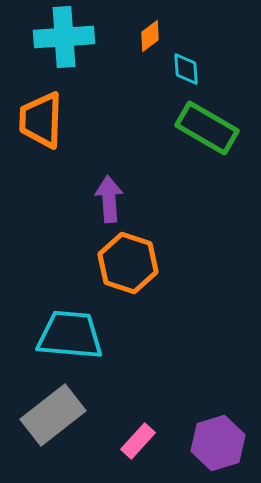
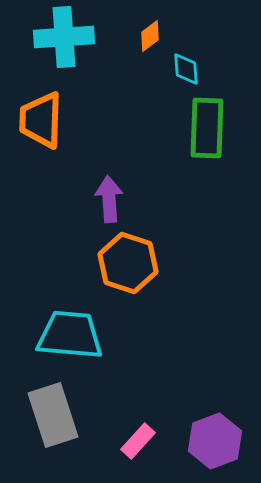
green rectangle: rotated 62 degrees clockwise
gray rectangle: rotated 70 degrees counterclockwise
purple hexagon: moved 3 px left, 2 px up; rotated 4 degrees counterclockwise
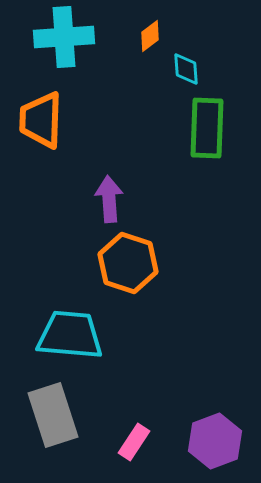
pink rectangle: moved 4 px left, 1 px down; rotated 9 degrees counterclockwise
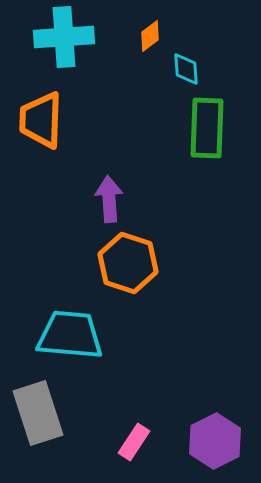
gray rectangle: moved 15 px left, 2 px up
purple hexagon: rotated 6 degrees counterclockwise
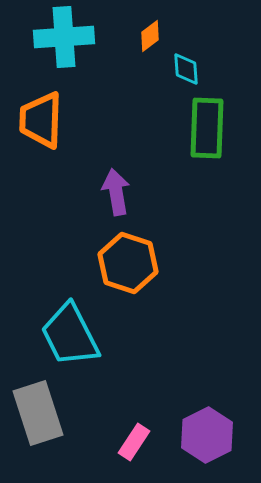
purple arrow: moved 7 px right, 7 px up; rotated 6 degrees counterclockwise
cyan trapezoid: rotated 122 degrees counterclockwise
purple hexagon: moved 8 px left, 6 px up
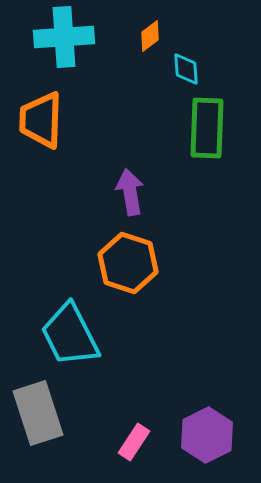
purple arrow: moved 14 px right
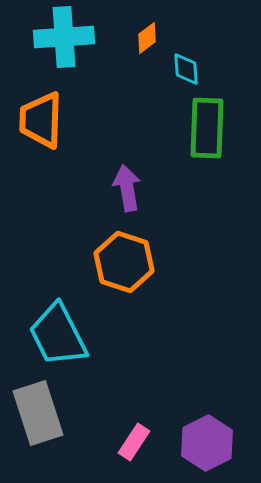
orange diamond: moved 3 px left, 2 px down
purple arrow: moved 3 px left, 4 px up
orange hexagon: moved 4 px left, 1 px up
cyan trapezoid: moved 12 px left
purple hexagon: moved 8 px down
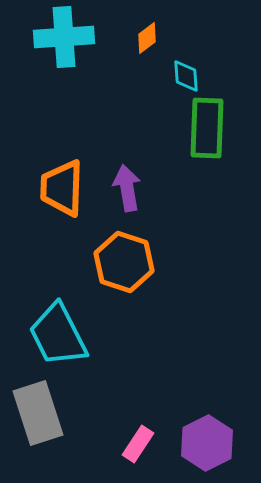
cyan diamond: moved 7 px down
orange trapezoid: moved 21 px right, 68 px down
pink rectangle: moved 4 px right, 2 px down
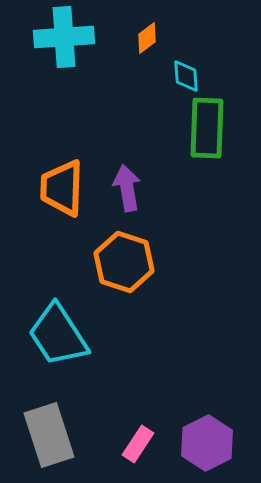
cyan trapezoid: rotated 6 degrees counterclockwise
gray rectangle: moved 11 px right, 22 px down
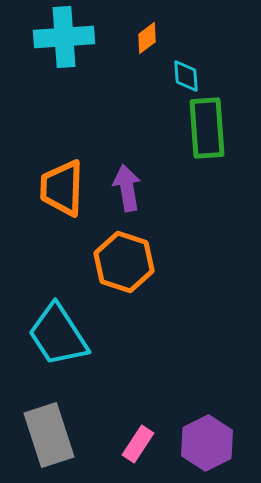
green rectangle: rotated 6 degrees counterclockwise
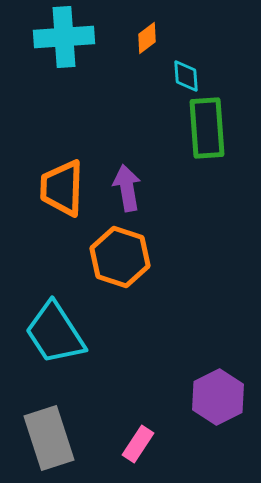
orange hexagon: moved 4 px left, 5 px up
cyan trapezoid: moved 3 px left, 2 px up
gray rectangle: moved 3 px down
purple hexagon: moved 11 px right, 46 px up
